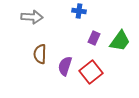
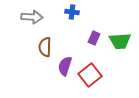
blue cross: moved 7 px left, 1 px down
green trapezoid: rotated 50 degrees clockwise
brown semicircle: moved 5 px right, 7 px up
red square: moved 1 px left, 3 px down
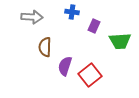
purple rectangle: moved 12 px up
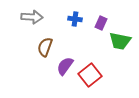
blue cross: moved 3 px right, 7 px down
purple rectangle: moved 7 px right, 3 px up
green trapezoid: rotated 15 degrees clockwise
brown semicircle: rotated 18 degrees clockwise
purple semicircle: rotated 18 degrees clockwise
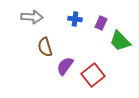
green trapezoid: rotated 35 degrees clockwise
brown semicircle: rotated 36 degrees counterclockwise
red square: moved 3 px right
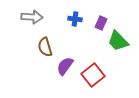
green trapezoid: moved 2 px left
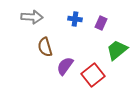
green trapezoid: moved 1 px left, 9 px down; rotated 95 degrees clockwise
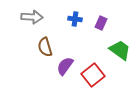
green trapezoid: moved 3 px right; rotated 75 degrees clockwise
